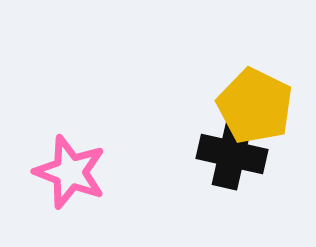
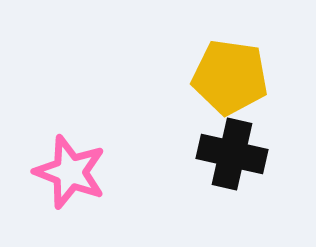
yellow pentagon: moved 25 px left, 29 px up; rotated 18 degrees counterclockwise
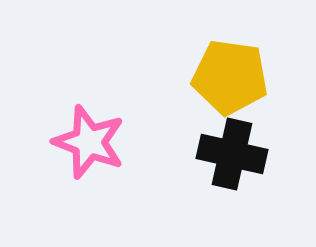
pink star: moved 19 px right, 30 px up
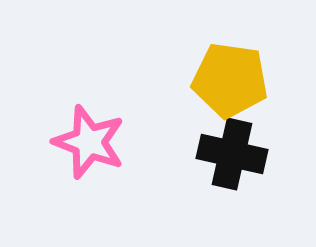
yellow pentagon: moved 3 px down
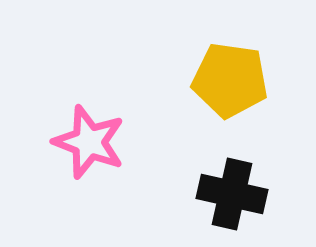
black cross: moved 40 px down
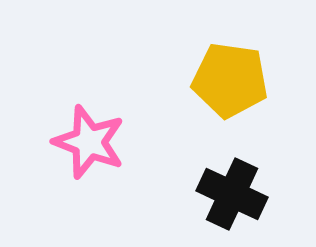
black cross: rotated 12 degrees clockwise
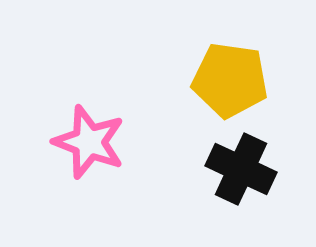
black cross: moved 9 px right, 25 px up
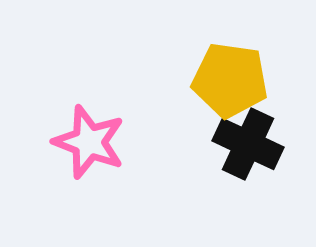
black cross: moved 7 px right, 25 px up
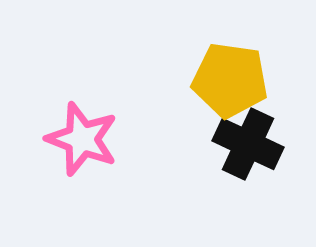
pink star: moved 7 px left, 3 px up
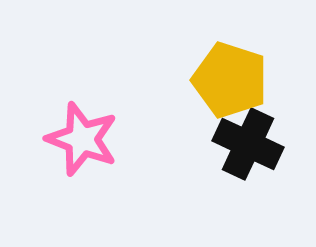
yellow pentagon: rotated 10 degrees clockwise
